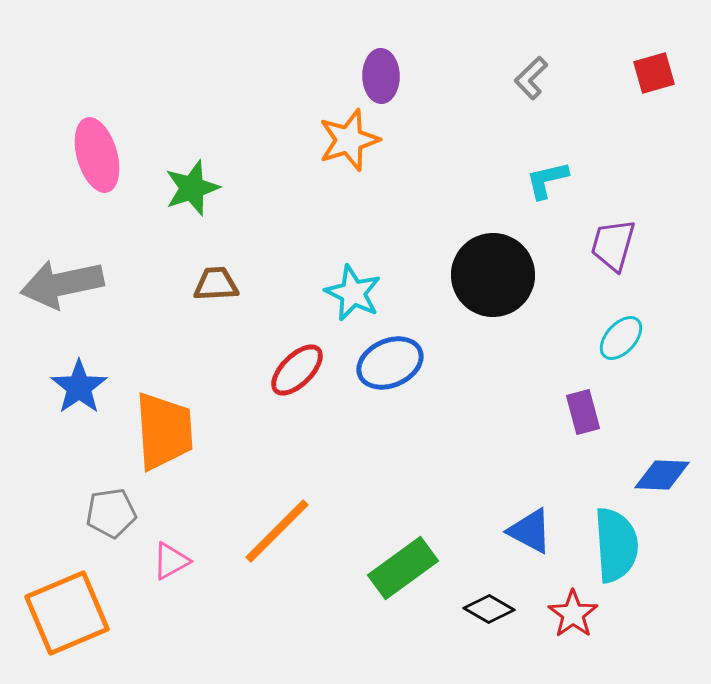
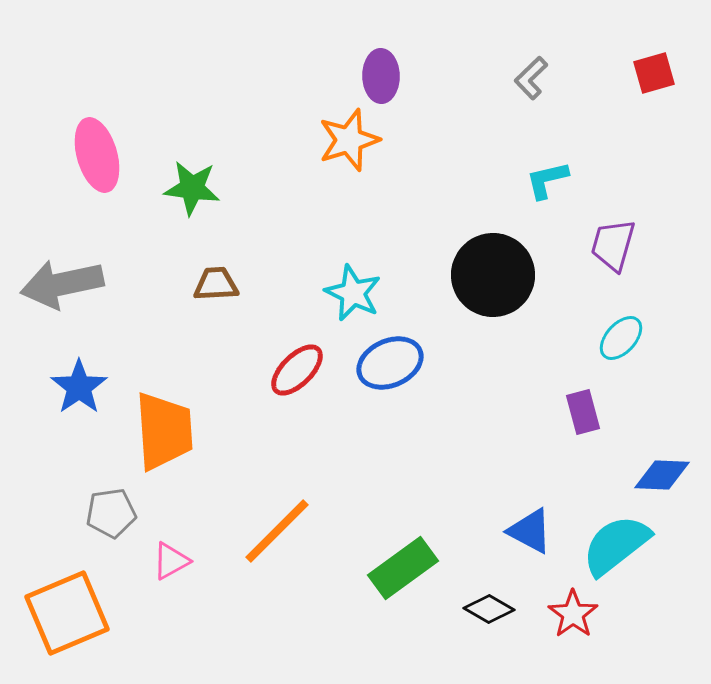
green star: rotated 26 degrees clockwise
cyan semicircle: rotated 124 degrees counterclockwise
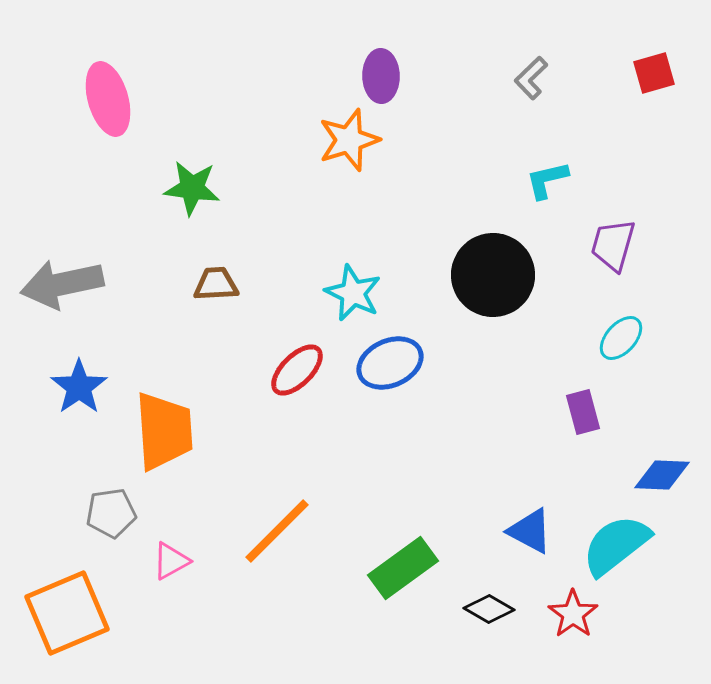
pink ellipse: moved 11 px right, 56 px up
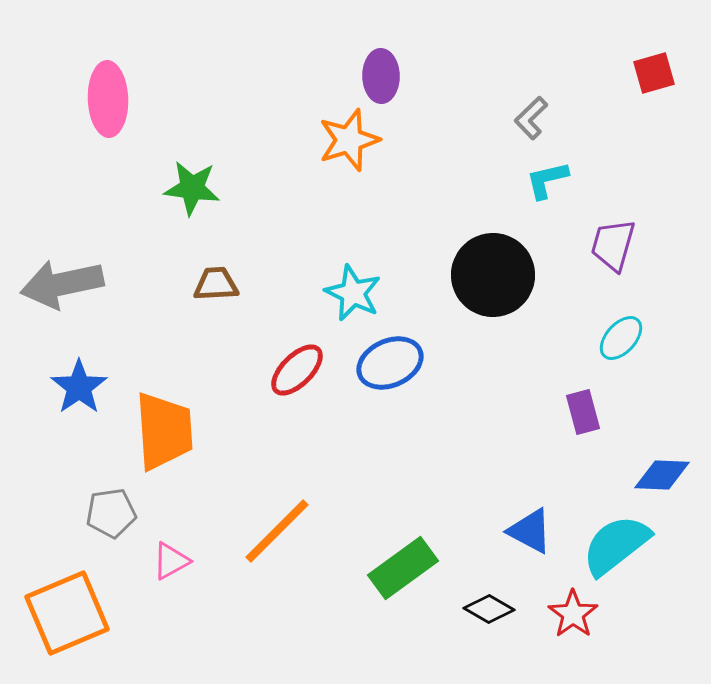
gray L-shape: moved 40 px down
pink ellipse: rotated 14 degrees clockwise
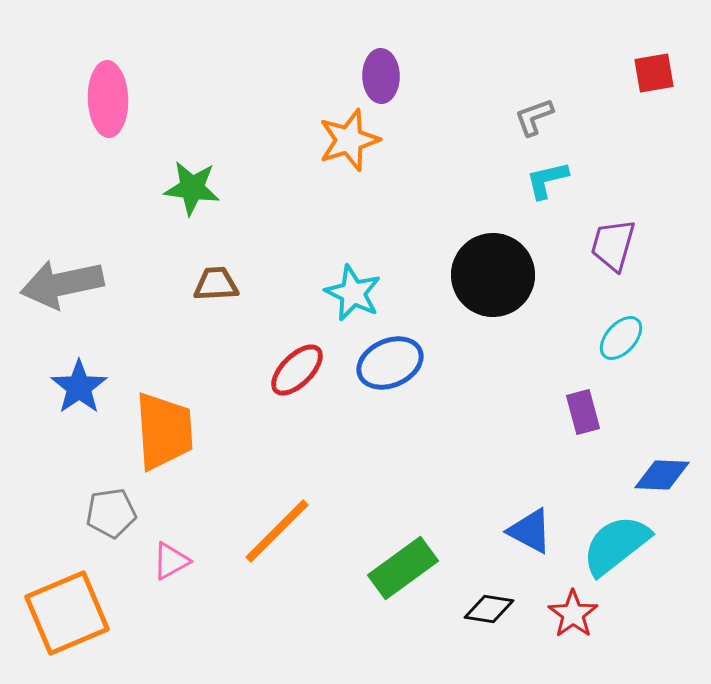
red square: rotated 6 degrees clockwise
gray L-shape: moved 3 px right, 1 px up; rotated 24 degrees clockwise
black diamond: rotated 21 degrees counterclockwise
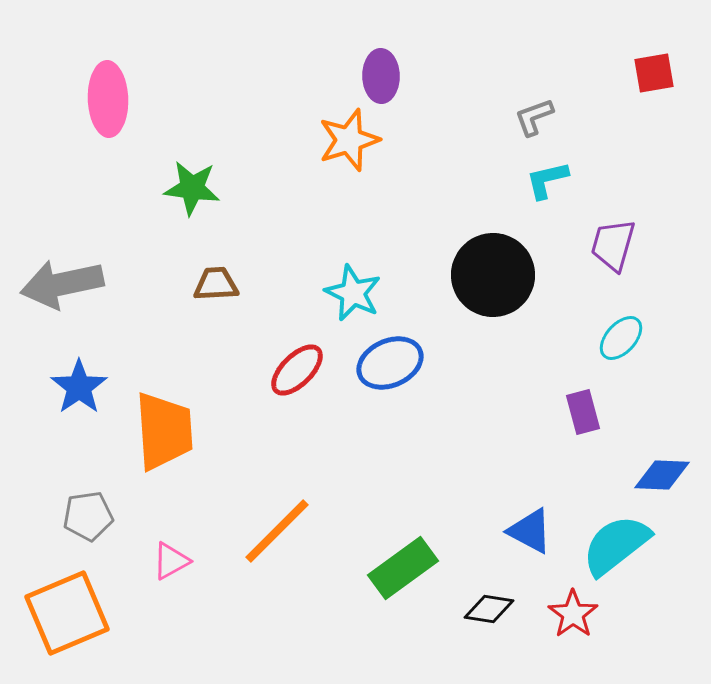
gray pentagon: moved 23 px left, 3 px down
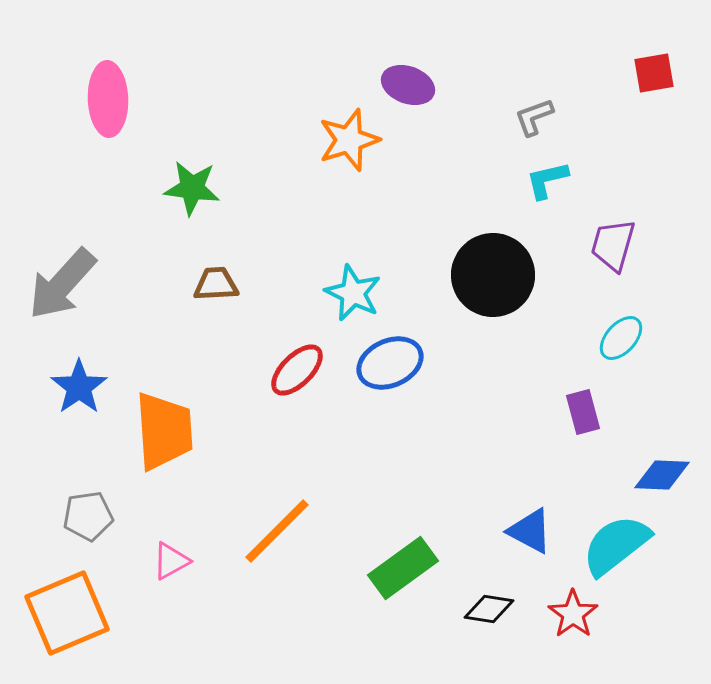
purple ellipse: moved 27 px right, 9 px down; rotated 69 degrees counterclockwise
gray arrow: rotated 36 degrees counterclockwise
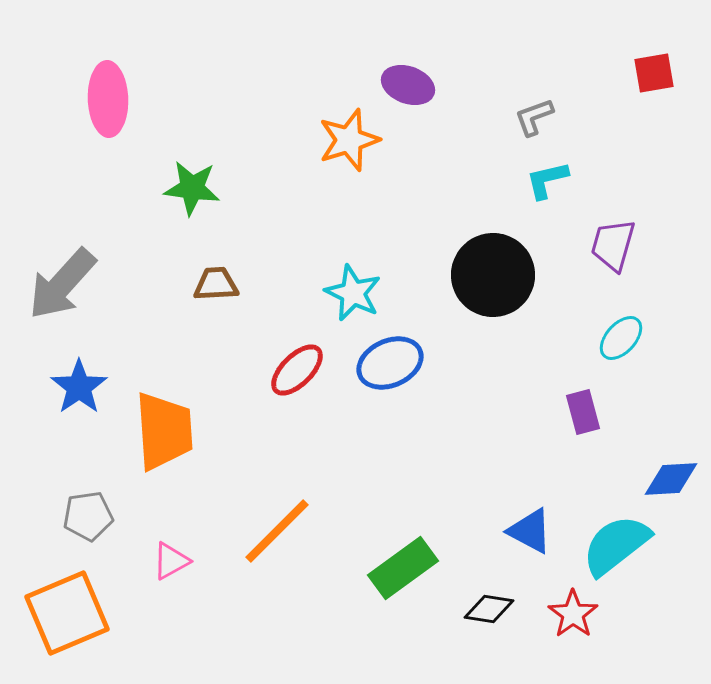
blue diamond: moved 9 px right, 4 px down; rotated 6 degrees counterclockwise
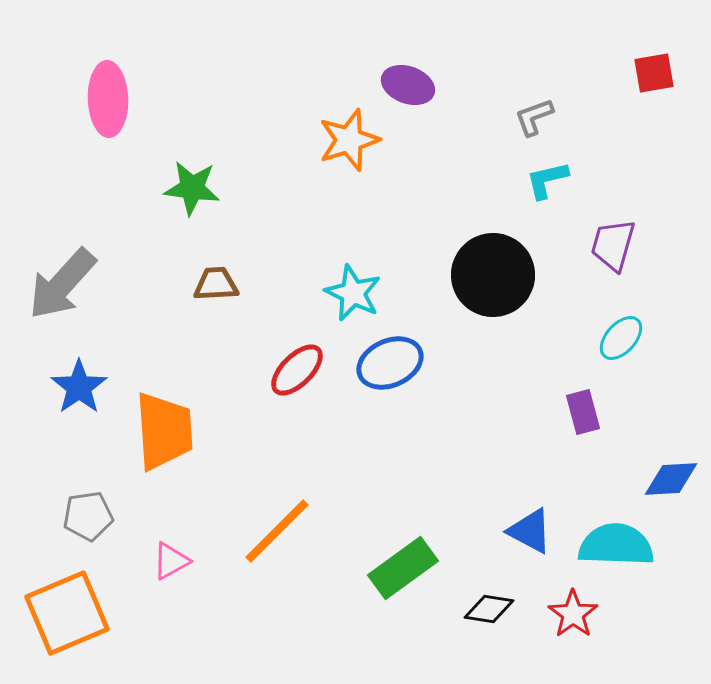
cyan semicircle: rotated 40 degrees clockwise
